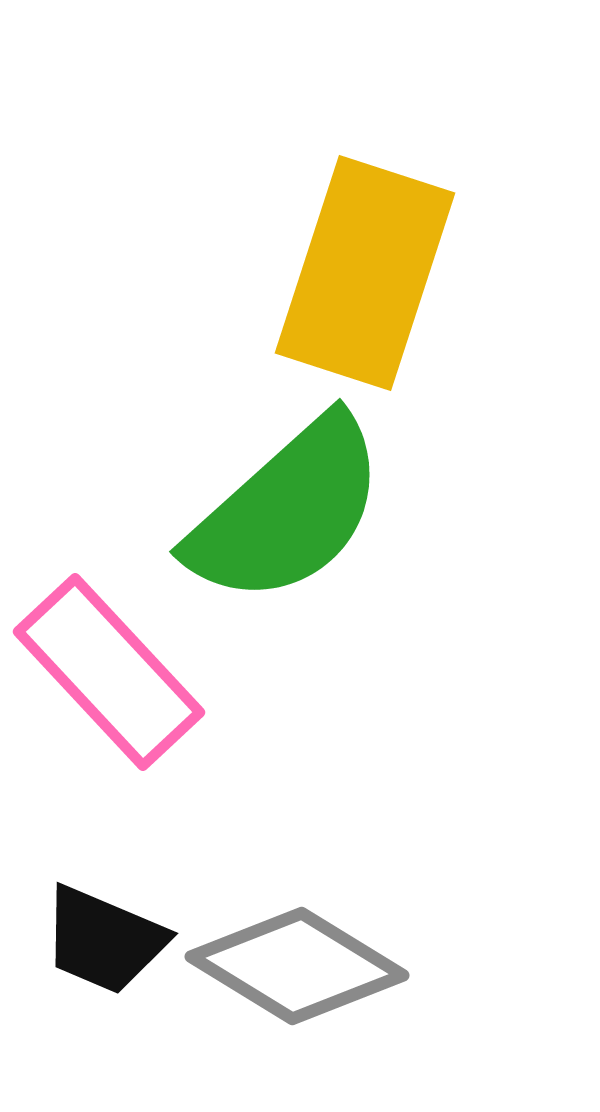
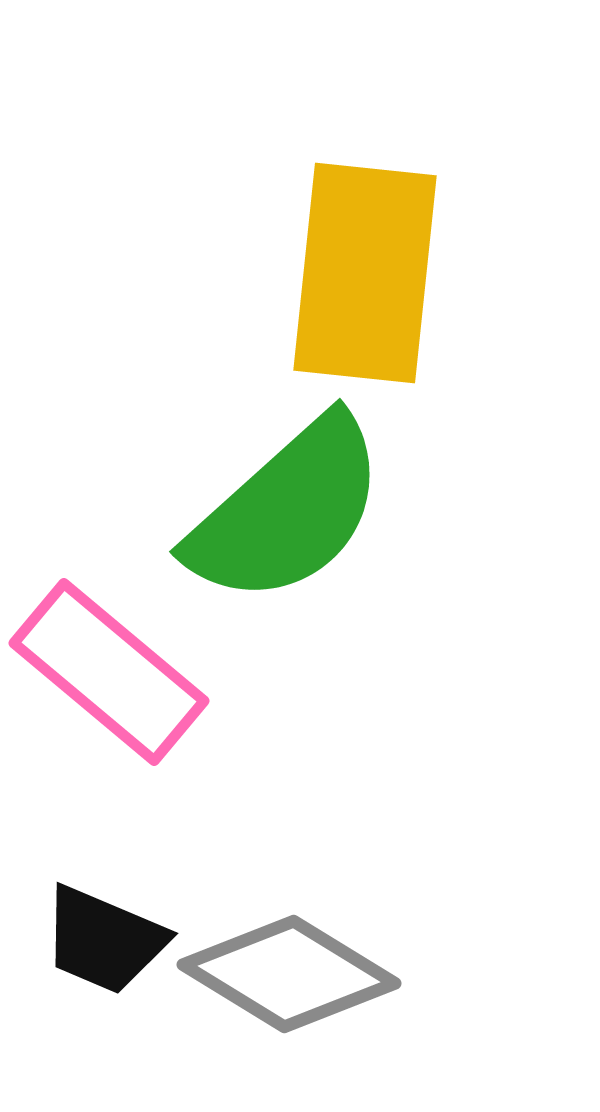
yellow rectangle: rotated 12 degrees counterclockwise
pink rectangle: rotated 7 degrees counterclockwise
gray diamond: moved 8 px left, 8 px down
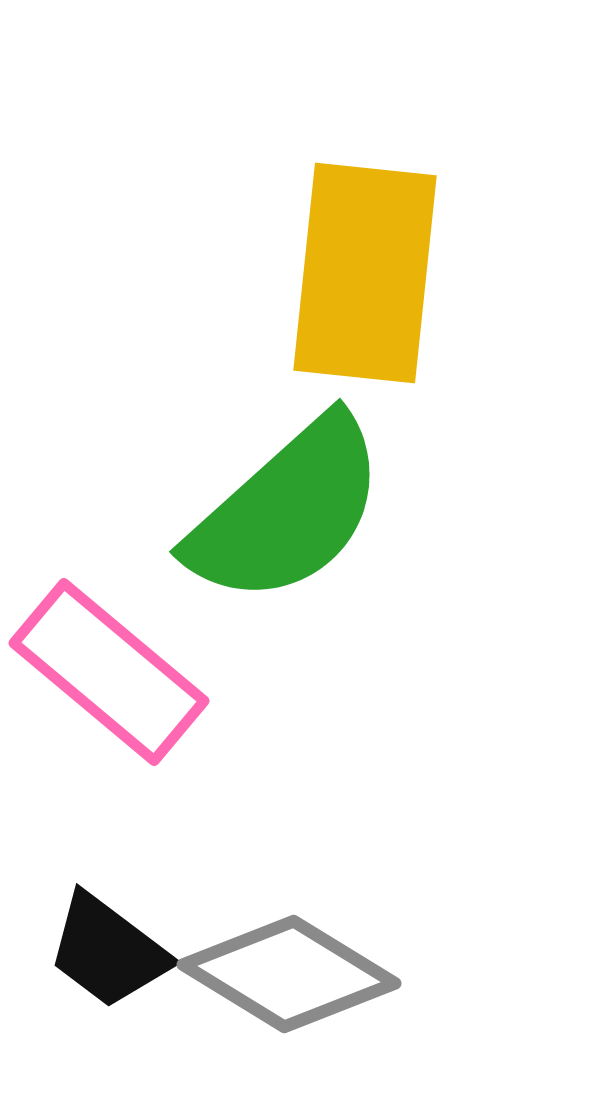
black trapezoid: moved 4 px right, 11 px down; rotated 14 degrees clockwise
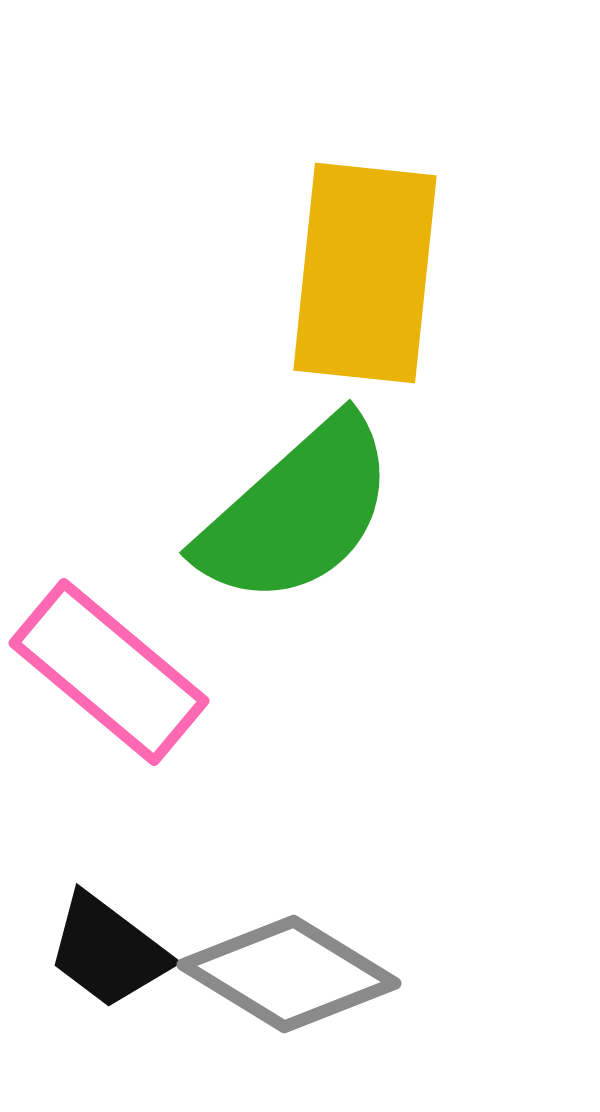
green semicircle: moved 10 px right, 1 px down
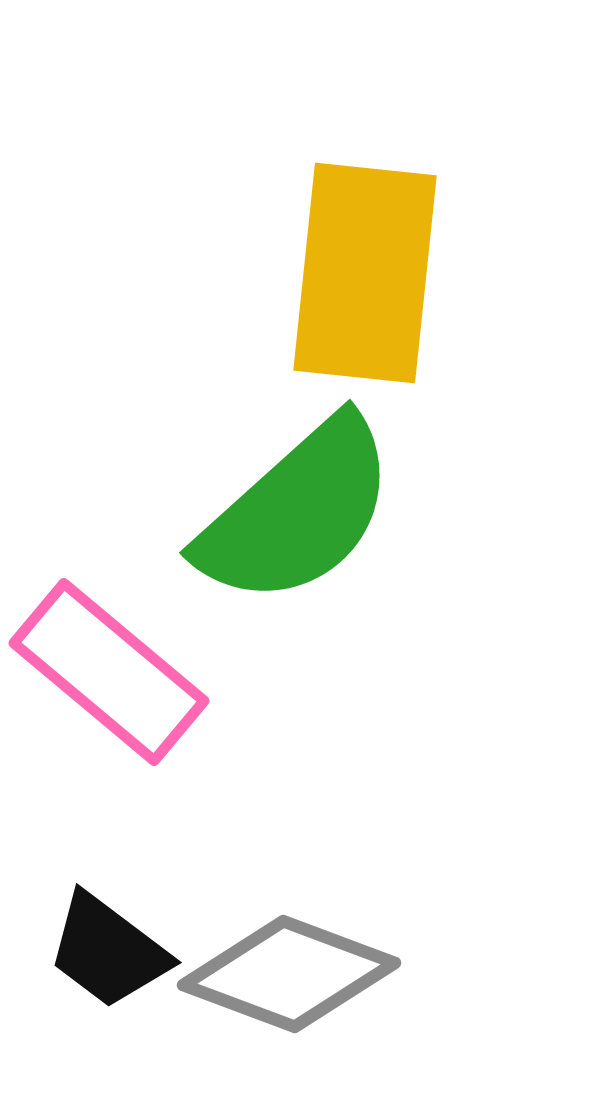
gray diamond: rotated 11 degrees counterclockwise
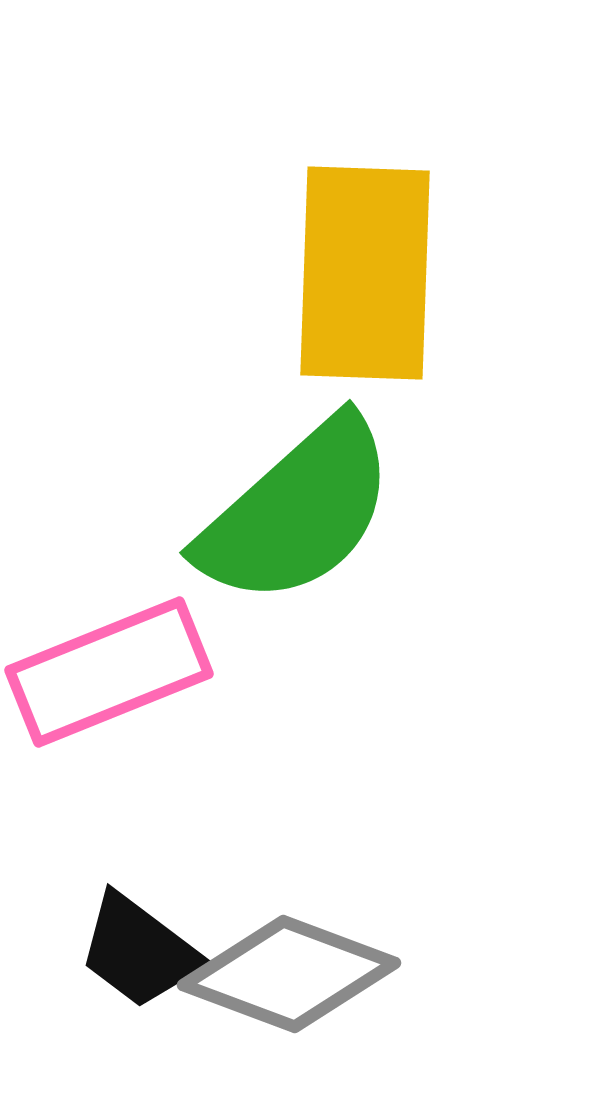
yellow rectangle: rotated 4 degrees counterclockwise
pink rectangle: rotated 62 degrees counterclockwise
black trapezoid: moved 31 px right
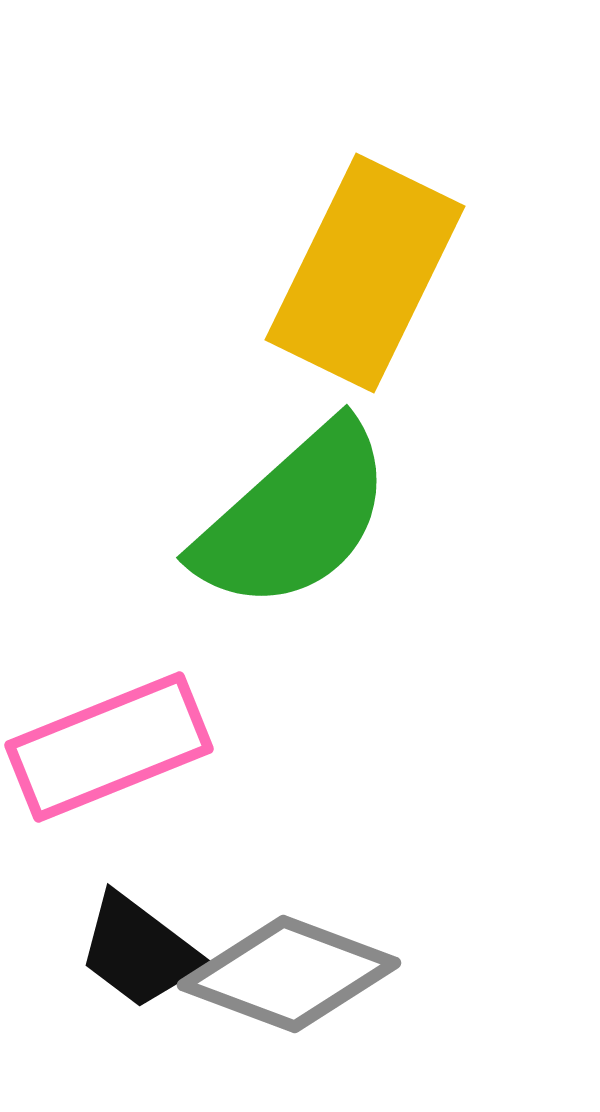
yellow rectangle: rotated 24 degrees clockwise
green semicircle: moved 3 px left, 5 px down
pink rectangle: moved 75 px down
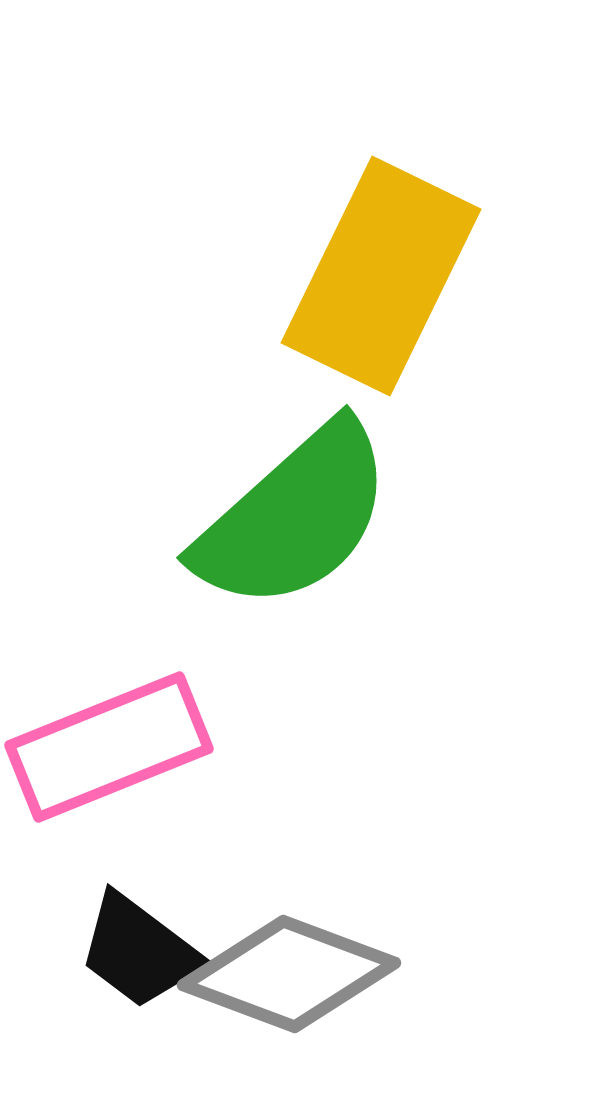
yellow rectangle: moved 16 px right, 3 px down
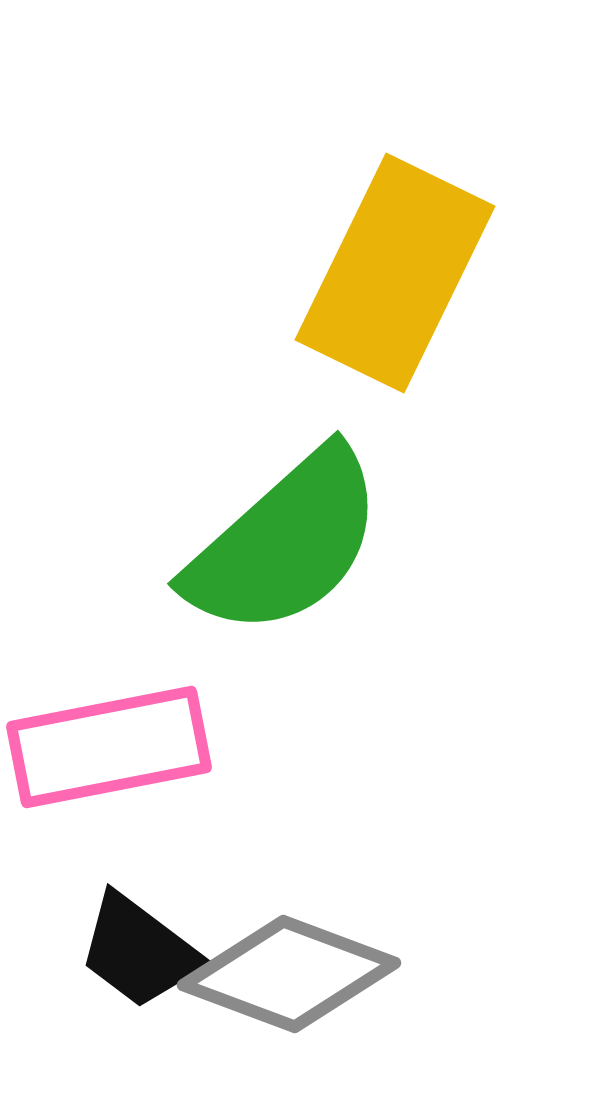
yellow rectangle: moved 14 px right, 3 px up
green semicircle: moved 9 px left, 26 px down
pink rectangle: rotated 11 degrees clockwise
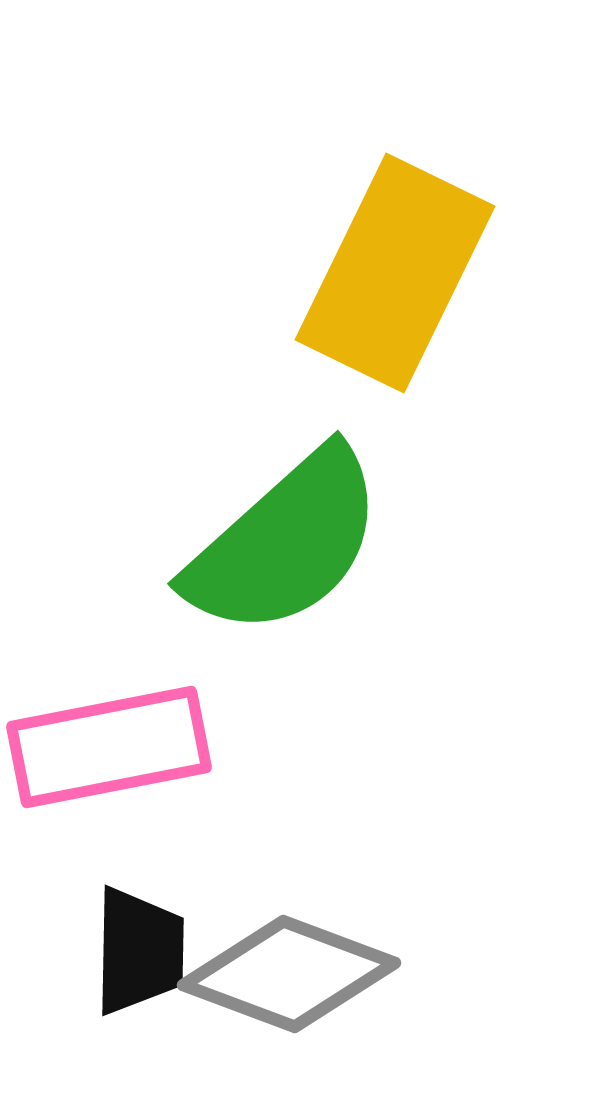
black trapezoid: rotated 126 degrees counterclockwise
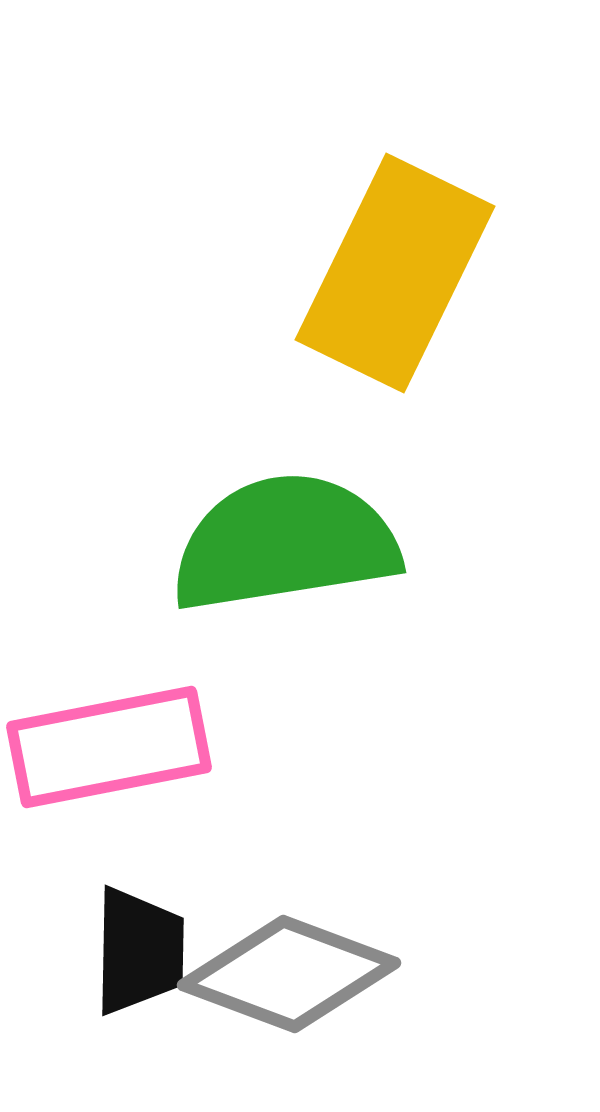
green semicircle: rotated 147 degrees counterclockwise
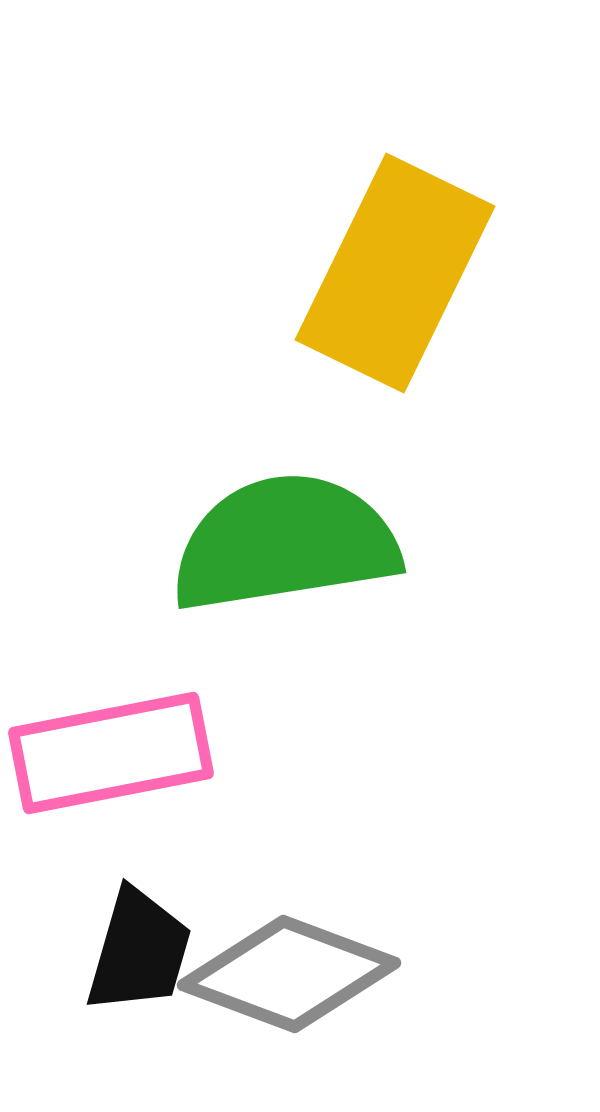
pink rectangle: moved 2 px right, 6 px down
black trapezoid: rotated 15 degrees clockwise
